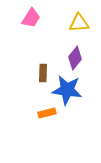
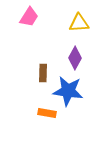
pink trapezoid: moved 2 px left, 1 px up
purple diamond: rotated 10 degrees counterclockwise
blue star: moved 1 px right, 1 px down
orange rectangle: rotated 24 degrees clockwise
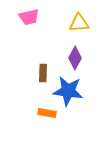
pink trapezoid: rotated 45 degrees clockwise
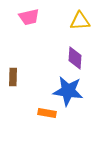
yellow triangle: moved 1 px right, 2 px up
purple diamond: rotated 25 degrees counterclockwise
brown rectangle: moved 30 px left, 4 px down
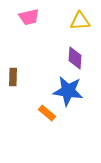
orange rectangle: rotated 30 degrees clockwise
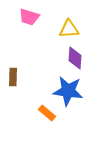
pink trapezoid: rotated 30 degrees clockwise
yellow triangle: moved 11 px left, 8 px down
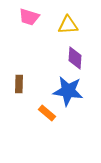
yellow triangle: moved 1 px left, 4 px up
brown rectangle: moved 6 px right, 7 px down
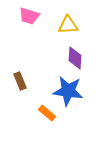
pink trapezoid: moved 1 px up
brown rectangle: moved 1 px right, 3 px up; rotated 24 degrees counterclockwise
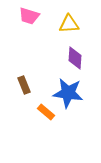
yellow triangle: moved 1 px right, 1 px up
brown rectangle: moved 4 px right, 4 px down
blue star: moved 2 px down
orange rectangle: moved 1 px left, 1 px up
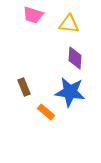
pink trapezoid: moved 4 px right, 1 px up
yellow triangle: rotated 10 degrees clockwise
brown rectangle: moved 2 px down
blue star: moved 2 px right, 1 px up
